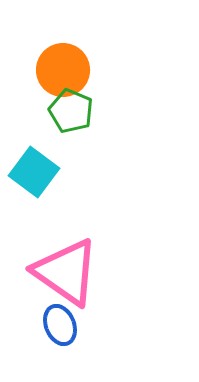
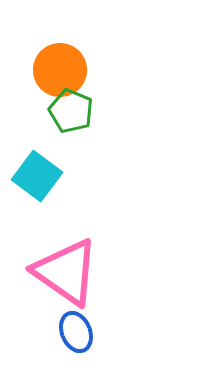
orange circle: moved 3 px left
cyan square: moved 3 px right, 4 px down
blue ellipse: moved 16 px right, 7 px down
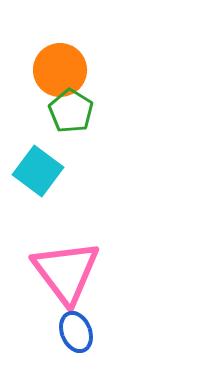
green pentagon: rotated 9 degrees clockwise
cyan square: moved 1 px right, 5 px up
pink triangle: rotated 18 degrees clockwise
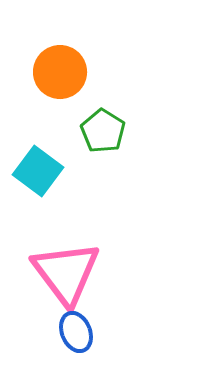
orange circle: moved 2 px down
green pentagon: moved 32 px right, 20 px down
pink triangle: moved 1 px down
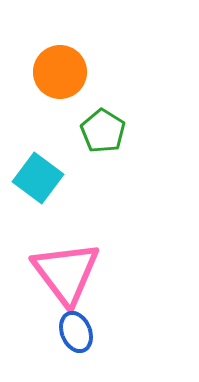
cyan square: moved 7 px down
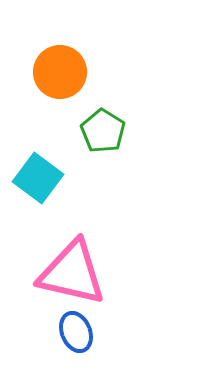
pink triangle: moved 6 px right; rotated 40 degrees counterclockwise
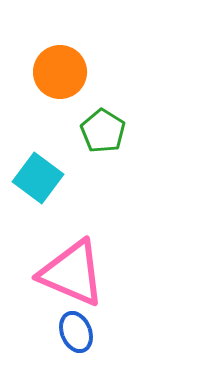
pink triangle: rotated 10 degrees clockwise
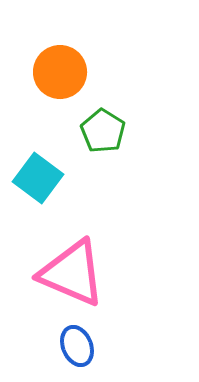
blue ellipse: moved 1 px right, 14 px down
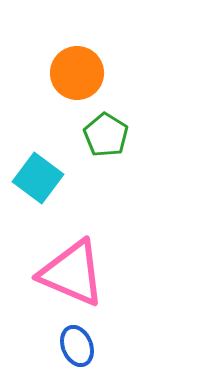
orange circle: moved 17 px right, 1 px down
green pentagon: moved 3 px right, 4 px down
